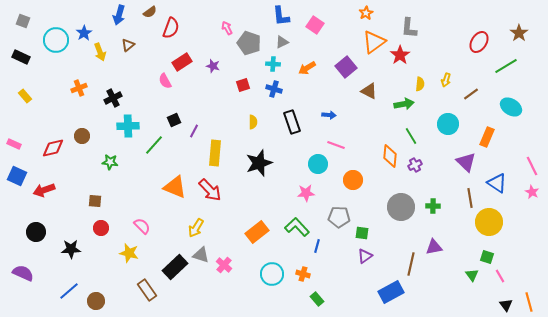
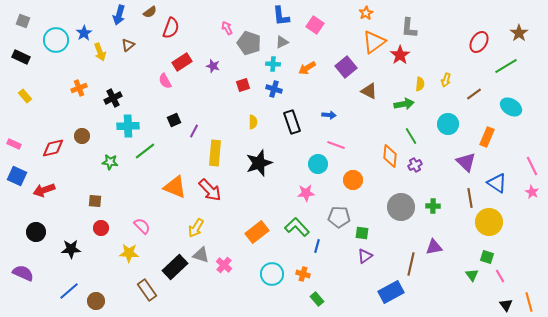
brown line at (471, 94): moved 3 px right
green line at (154, 145): moved 9 px left, 6 px down; rotated 10 degrees clockwise
yellow star at (129, 253): rotated 12 degrees counterclockwise
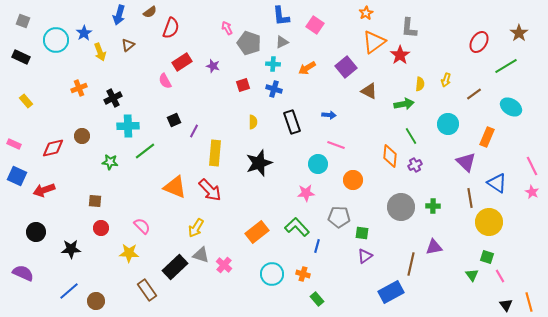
yellow rectangle at (25, 96): moved 1 px right, 5 px down
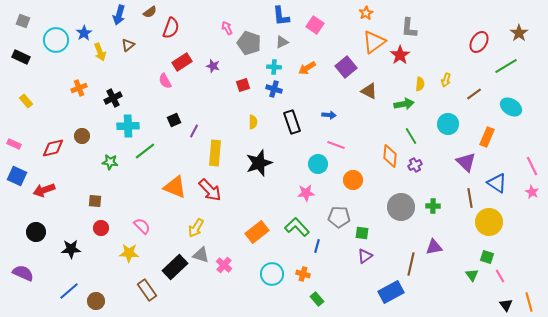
cyan cross at (273, 64): moved 1 px right, 3 px down
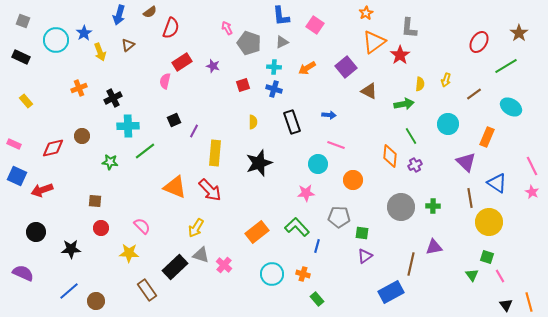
pink semicircle at (165, 81): rotated 42 degrees clockwise
red arrow at (44, 190): moved 2 px left
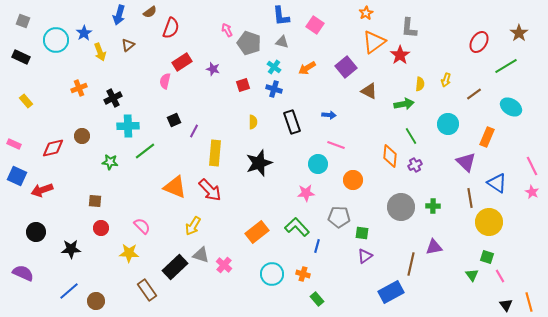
pink arrow at (227, 28): moved 2 px down
gray triangle at (282, 42): rotated 40 degrees clockwise
purple star at (213, 66): moved 3 px down
cyan cross at (274, 67): rotated 32 degrees clockwise
yellow arrow at (196, 228): moved 3 px left, 2 px up
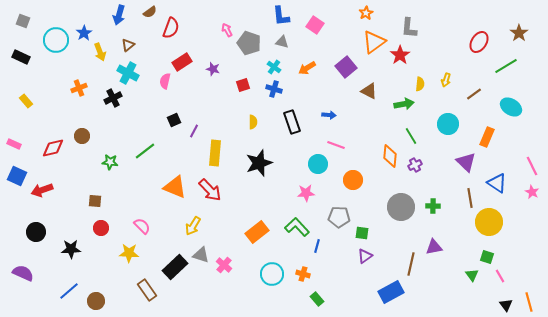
cyan cross at (128, 126): moved 53 px up; rotated 30 degrees clockwise
